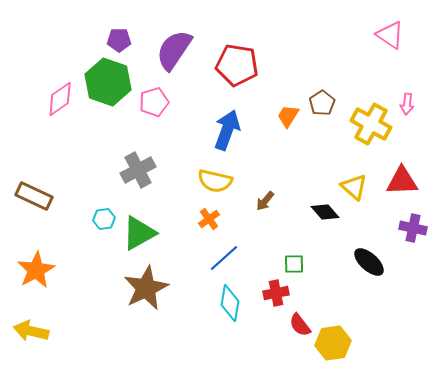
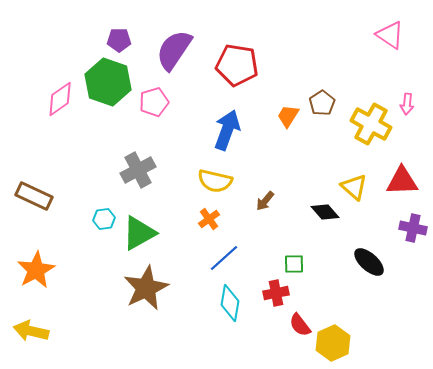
yellow hexagon: rotated 16 degrees counterclockwise
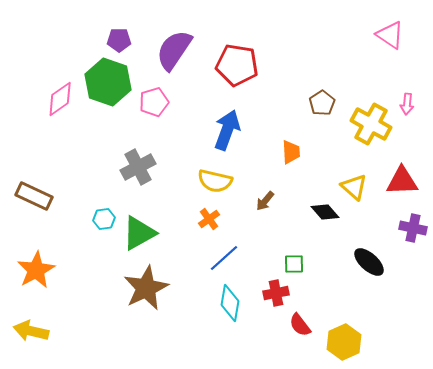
orange trapezoid: moved 3 px right, 36 px down; rotated 145 degrees clockwise
gray cross: moved 3 px up
yellow hexagon: moved 11 px right, 1 px up
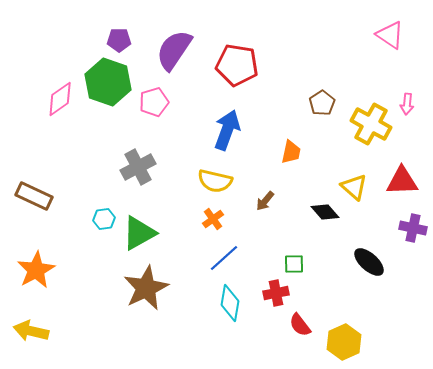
orange trapezoid: rotated 15 degrees clockwise
orange cross: moved 4 px right
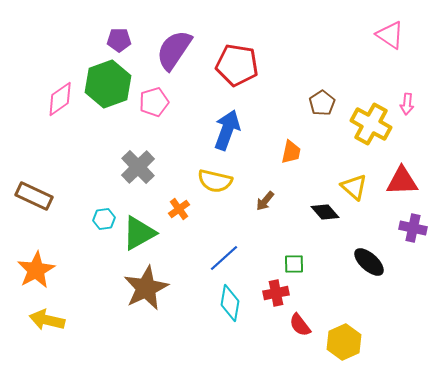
green hexagon: moved 2 px down; rotated 21 degrees clockwise
gray cross: rotated 16 degrees counterclockwise
orange cross: moved 34 px left, 10 px up
yellow arrow: moved 16 px right, 11 px up
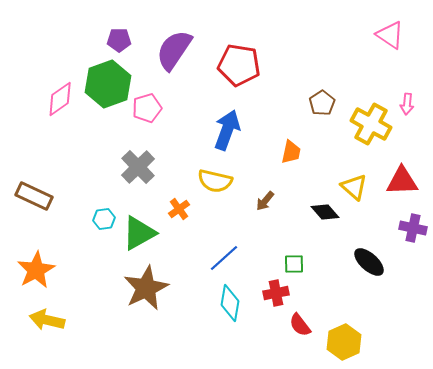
red pentagon: moved 2 px right
pink pentagon: moved 7 px left, 6 px down
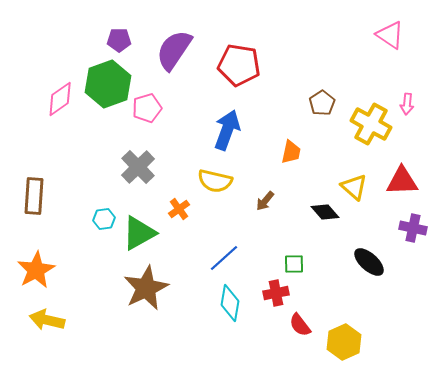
brown rectangle: rotated 69 degrees clockwise
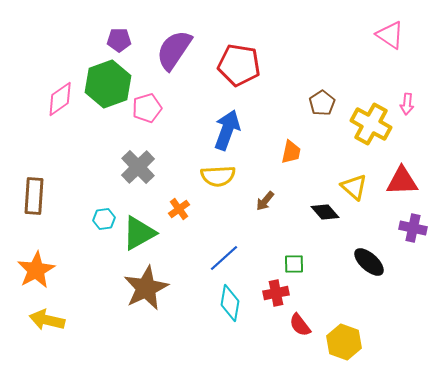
yellow semicircle: moved 3 px right, 5 px up; rotated 16 degrees counterclockwise
yellow hexagon: rotated 16 degrees counterclockwise
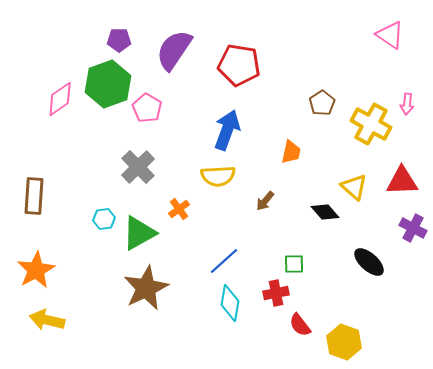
pink pentagon: rotated 24 degrees counterclockwise
purple cross: rotated 16 degrees clockwise
blue line: moved 3 px down
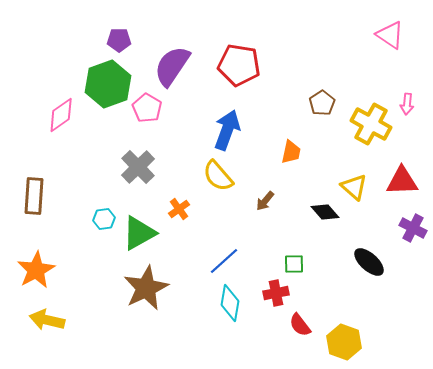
purple semicircle: moved 2 px left, 16 px down
pink diamond: moved 1 px right, 16 px down
yellow semicircle: rotated 52 degrees clockwise
